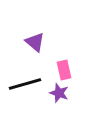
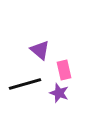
purple triangle: moved 5 px right, 8 px down
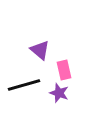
black line: moved 1 px left, 1 px down
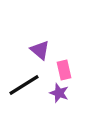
black line: rotated 16 degrees counterclockwise
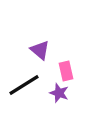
pink rectangle: moved 2 px right, 1 px down
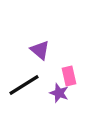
pink rectangle: moved 3 px right, 5 px down
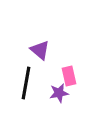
black line: moved 2 px right, 2 px up; rotated 48 degrees counterclockwise
purple star: rotated 30 degrees counterclockwise
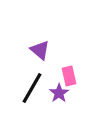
black line: moved 6 px right, 5 px down; rotated 20 degrees clockwise
purple star: rotated 24 degrees counterclockwise
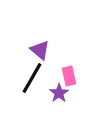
black line: moved 10 px up
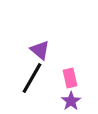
pink rectangle: moved 1 px right, 2 px down
purple star: moved 12 px right, 8 px down
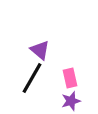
purple star: rotated 18 degrees clockwise
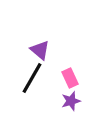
pink rectangle: rotated 12 degrees counterclockwise
